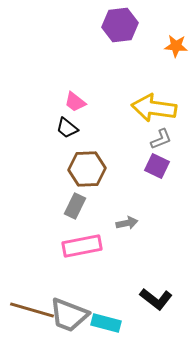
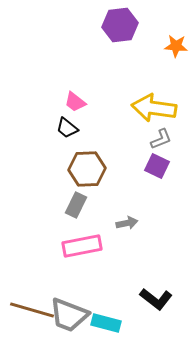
gray rectangle: moved 1 px right, 1 px up
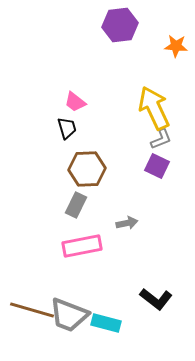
yellow arrow: rotated 57 degrees clockwise
black trapezoid: rotated 145 degrees counterclockwise
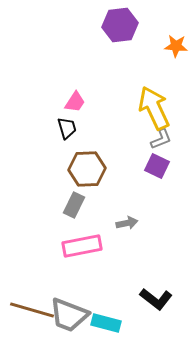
pink trapezoid: rotated 95 degrees counterclockwise
gray rectangle: moved 2 px left
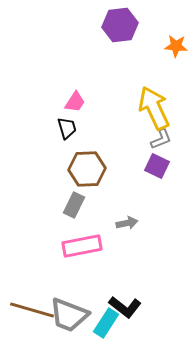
black L-shape: moved 31 px left, 8 px down
cyan rectangle: rotated 72 degrees counterclockwise
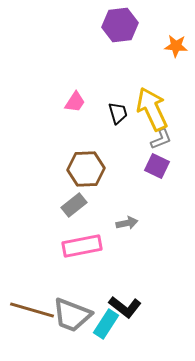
yellow arrow: moved 2 px left, 1 px down
black trapezoid: moved 51 px right, 15 px up
brown hexagon: moved 1 px left
gray rectangle: rotated 25 degrees clockwise
gray trapezoid: moved 3 px right
cyan rectangle: moved 1 px down
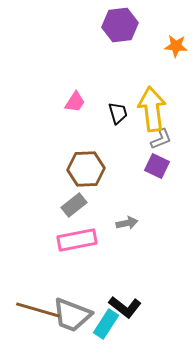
yellow arrow: rotated 18 degrees clockwise
pink rectangle: moved 5 px left, 6 px up
brown line: moved 6 px right
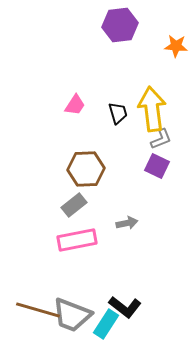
pink trapezoid: moved 3 px down
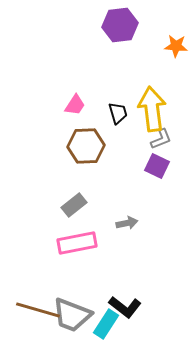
brown hexagon: moved 23 px up
pink rectangle: moved 3 px down
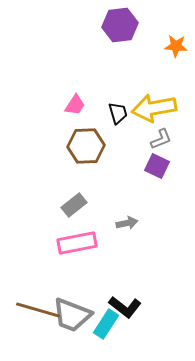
yellow arrow: moved 2 px right, 1 px up; rotated 93 degrees counterclockwise
